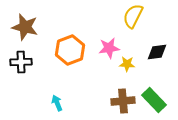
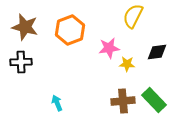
orange hexagon: moved 20 px up
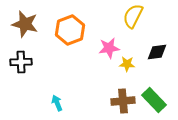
brown star: moved 3 px up
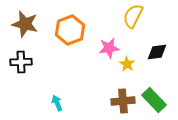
yellow star: rotated 28 degrees clockwise
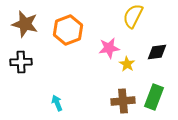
orange hexagon: moved 2 px left
green rectangle: moved 3 px up; rotated 65 degrees clockwise
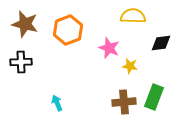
yellow semicircle: rotated 65 degrees clockwise
pink star: rotated 30 degrees clockwise
black diamond: moved 4 px right, 9 px up
yellow star: moved 3 px right, 2 px down; rotated 21 degrees counterclockwise
brown cross: moved 1 px right, 1 px down
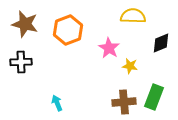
black diamond: rotated 15 degrees counterclockwise
pink star: rotated 10 degrees clockwise
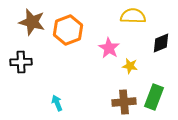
brown star: moved 7 px right, 2 px up
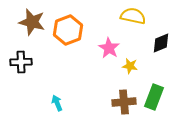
yellow semicircle: rotated 10 degrees clockwise
